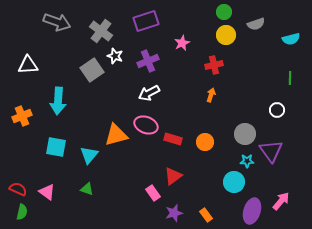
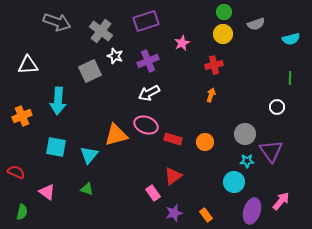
yellow circle: moved 3 px left, 1 px up
gray square: moved 2 px left, 1 px down; rotated 10 degrees clockwise
white circle: moved 3 px up
red semicircle: moved 2 px left, 17 px up
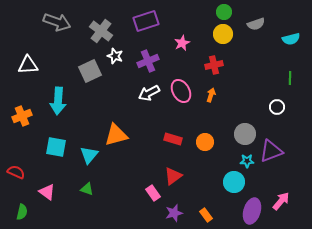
pink ellipse: moved 35 px right, 34 px up; rotated 40 degrees clockwise
purple triangle: rotated 45 degrees clockwise
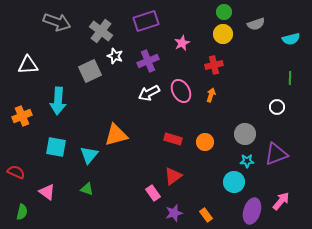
purple triangle: moved 5 px right, 3 px down
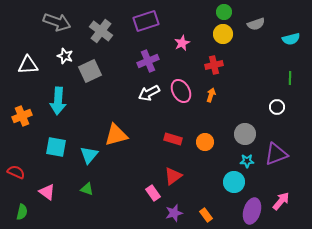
white star: moved 50 px left
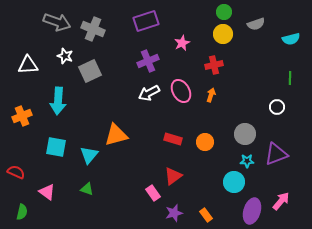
gray cross: moved 8 px left, 2 px up; rotated 15 degrees counterclockwise
